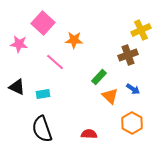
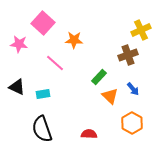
pink line: moved 1 px down
blue arrow: rotated 16 degrees clockwise
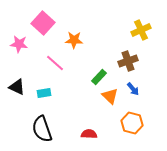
brown cross: moved 6 px down
cyan rectangle: moved 1 px right, 1 px up
orange hexagon: rotated 15 degrees counterclockwise
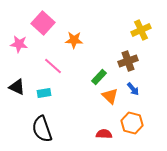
pink line: moved 2 px left, 3 px down
red semicircle: moved 15 px right
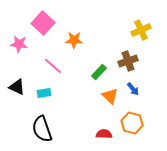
green rectangle: moved 5 px up
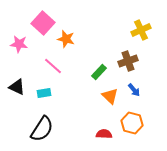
orange star: moved 8 px left, 1 px up; rotated 12 degrees clockwise
blue arrow: moved 1 px right, 1 px down
black semicircle: rotated 128 degrees counterclockwise
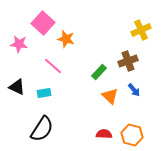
orange hexagon: moved 12 px down
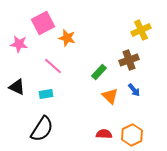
pink square: rotated 20 degrees clockwise
orange star: moved 1 px right, 1 px up
brown cross: moved 1 px right, 1 px up
cyan rectangle: moved 2 px right, 1 px down
orange hexagon: rotated 20 degrees clockwise
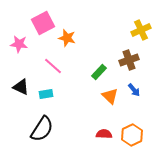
black triangle: moved 4 px right
